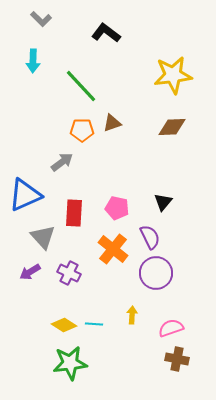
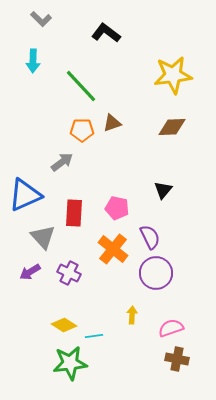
black triangle: moved 12 px up
cyan line: moved 12 px down; rotated 12 degrees counterclockwise
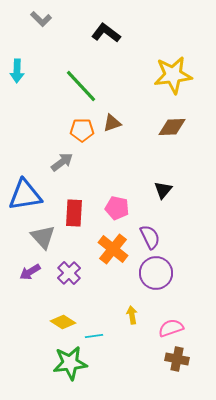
cyan arrow: moved 16 px left, 10 px down
blue triangle: rotated 15 degrees clockwise
purple cross: rotated 20 degrees clockwise
yellow arrow: rotated 12 degrees counterclockwise
yellow diamond: moved 1 px left, 3 px up
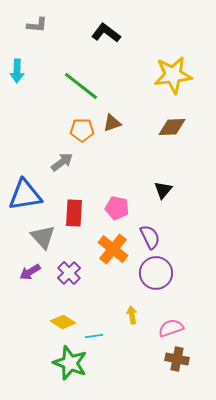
gray L-shape: moved 4 px left, 6 px down; rotated 40 degrees counterclockwise
green line: rotated 9 degrees counterclockwise
green star: rotated 28 degrees clockwise
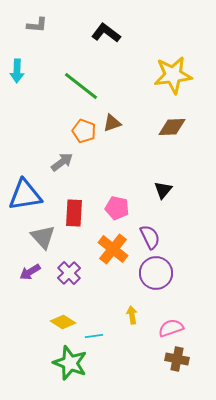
orange pentagon: moved 2 px right, 1 px down; rotated 20 degrees clockwise
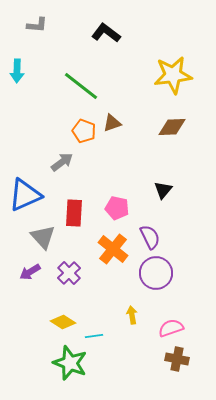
blue triangle: rotated 15 degrees counterclockwise
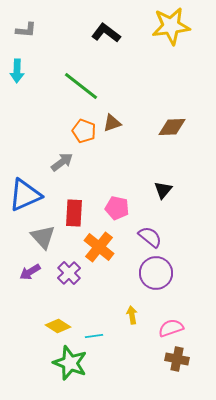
gray L-shape: moved 11 px left, 5 px down
yellow star: moved 2 px left, 49 px up
purple semicircle: rotated 25 degrees counterclockwise
orange cross: moved 14 px left, 2 px up
yellow diamond: moved 5 px left, 4 px down
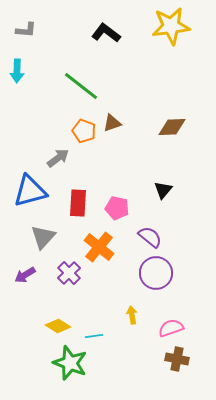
gray arrow: moved 4 px left, 4 px up
blue triangle: moved 5 px right, 4 px up; rotated 9 degrees clockwise
red rectangle: moved 4 px right, 10 px up
gray triangle: rotated 24 degrees clockwise
purple arrow: moved 5 px left, 3 px down
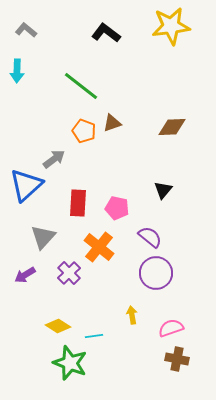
gray L-shape: rotated 145 degrees counterclockwise
gray arrow: moved 4 px left, 1 px down
blue triangle: moved 4 px left, 6 px up; rotated 27 degrees counterclockwise
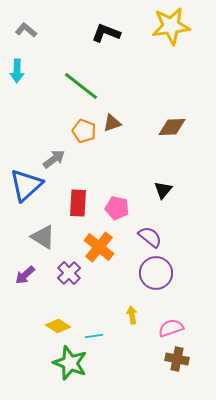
black L-shape: rotated 16 degrees counterclockwise
gray triangle: rotated 40 degrees counterclockwise
purple arrow: rotated 10 degrees counterclockwise
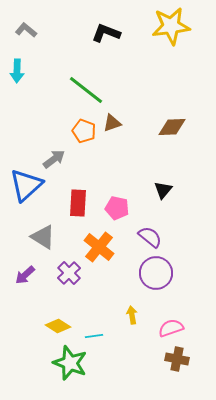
green line: moved 5 px right, 4 px down
